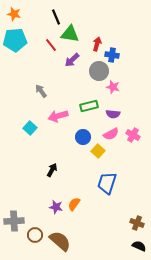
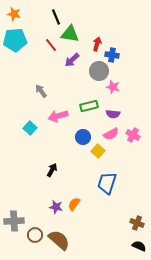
brown semicircle: moved 1 px left, 1 px up
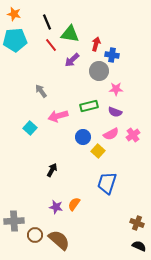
black line: moved 9 px left, 5 px down
red arrow: moved 1 px left
pink star: moved 3 px right, 2 px down; rotated 16 degrees counterclockwise
purple semicircle: moved 2 px right, 2 px up; rotated 16 degrees clockwise
pink cross: rotated 24 degrees clockwise
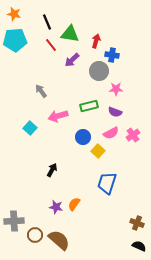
red arrow: moved 3 px up
pink semicircle: moved 1 px up
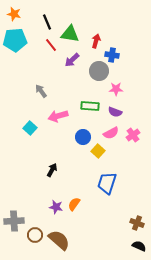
green rectangle: moved 1 px right; rotated 18 degrees clockwise
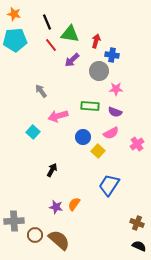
cyan square: moved 3 px right, 4 px down
pink cross: moved 4 px right, 9 px down
blue trapezoid: moved 2 px right, 2 px down; rotated 15 degrees clockwise
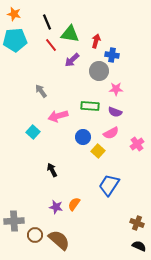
black arrow: rotated 56 degrees counterclockwise
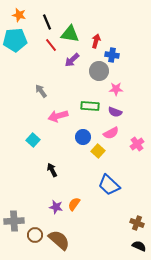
orange star: moved 5 px right, 1 px down
cyan square: moved 8 px down
blue trapezoid: rotated 80 degrees counterclockwise
